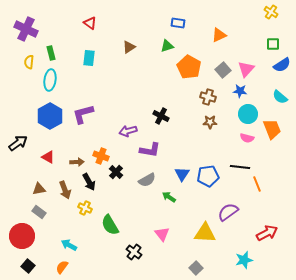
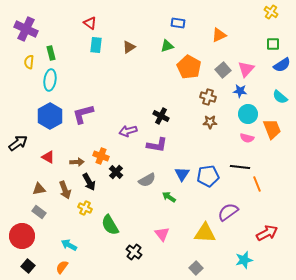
cyan rectangle at (89, 58): moved 7 px right, 13 px up
purple L-shape at (150, 150): moved 7 px right, 5 px up
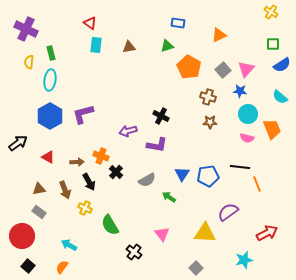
brown triangle at (129, 47): rotated 24 degrees clockwise
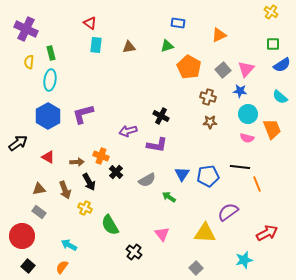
blue hexagon at (50, 116): moved 2 px left
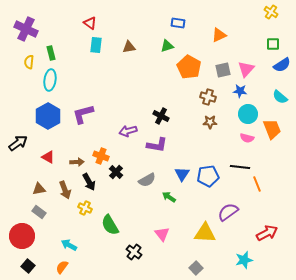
gray square at (223, 70): rotated 28 degrees clockwise
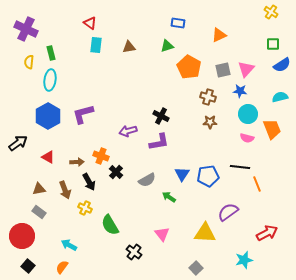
cyan semicircle at (280, 97): rotated 126 degrees clockwise
purple L-shape at (157, 145): moved 2 px right, 3 px up; rotated 20 degrees counterclockwise
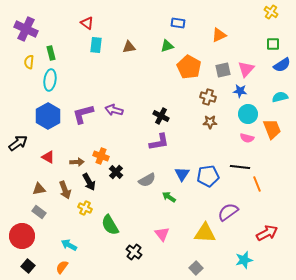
red triangle at (90, 23): moved 3 px left
purple arrow at (128, 131): moved 14 px left, 21 px up; rotated 30 degrees clockwise
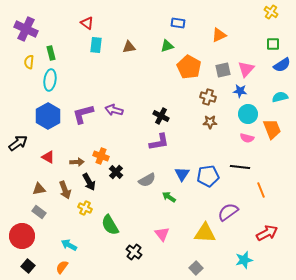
orange line at (257, 184): moved 4 px right, 6 px down
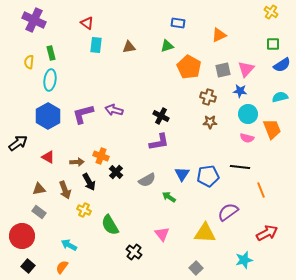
purple cross at (26, 29): moved 8 px right, 9 px up
yellow cross at (85, 208): moved 1 px left, 2 px down
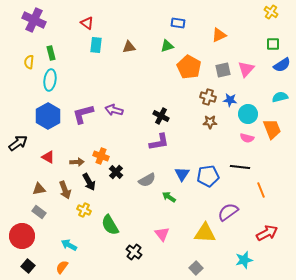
blue star at (240, 91): moved 10 px left, 9 px down
